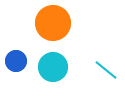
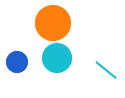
blue circle: moved 1 px right, 1 px down
cyan circle: moved 4 px right, 9 px up
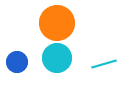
orange circle: moved 4 px right
cyan line: moved 2 px left, 6 px up; rotated 55 degrees counterclockwise
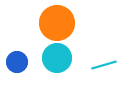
cyan line: moved 1 px down
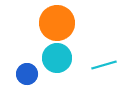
blue circle: moved 10 px right, 12 px down
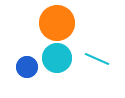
cyan line: moved 7 px left, 6 px up; rotated 40 degrees clockwise
blue circle: moved 7 px up
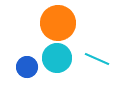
orange circle: moved 1 px right
